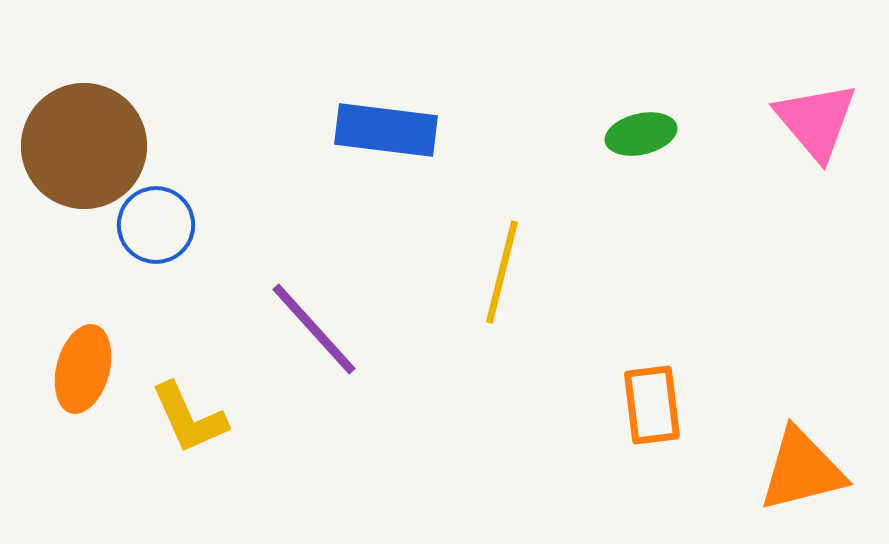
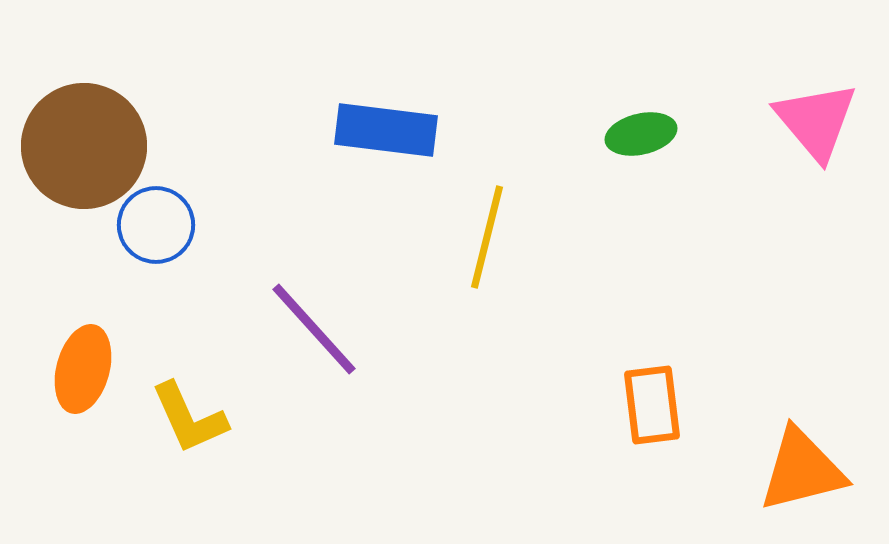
yellow line: moved 15 px left, 35 px up
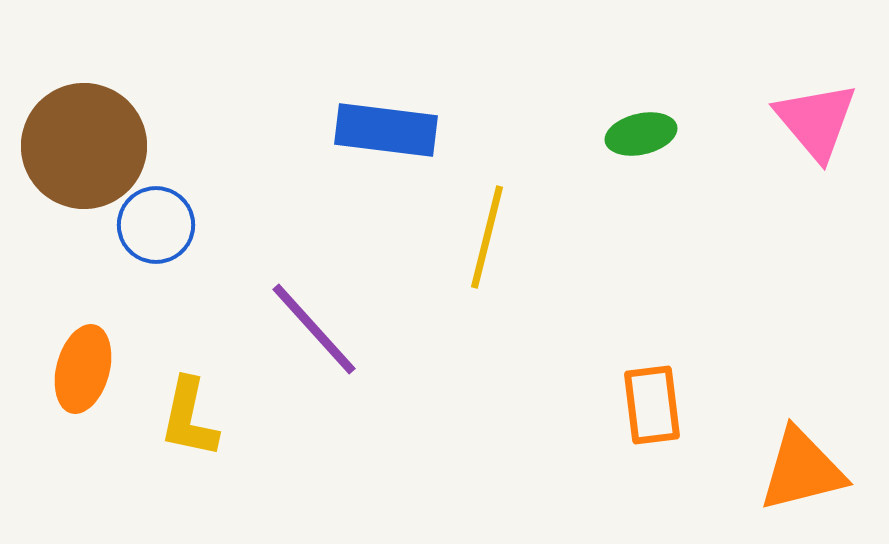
yellow L-shape: rotated 36 degrees clockwise
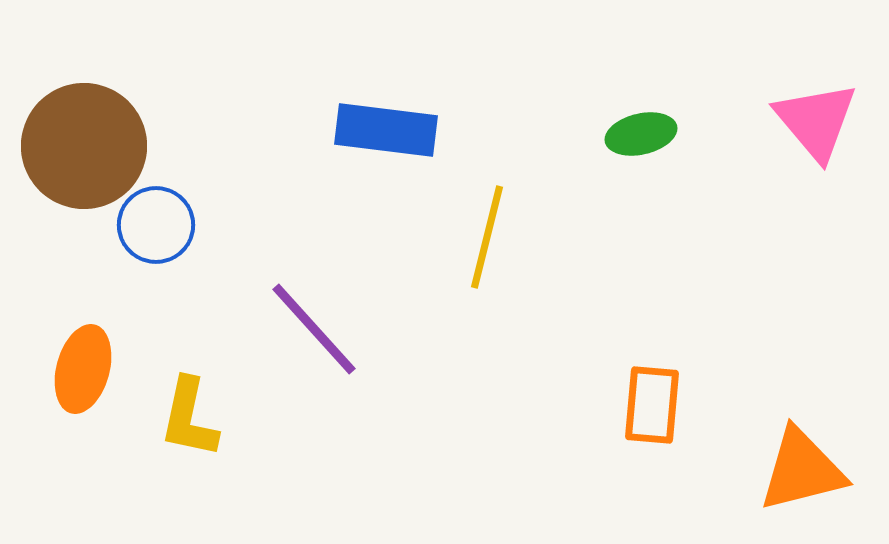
orange rectangle: rotated 12 degrees clockwise
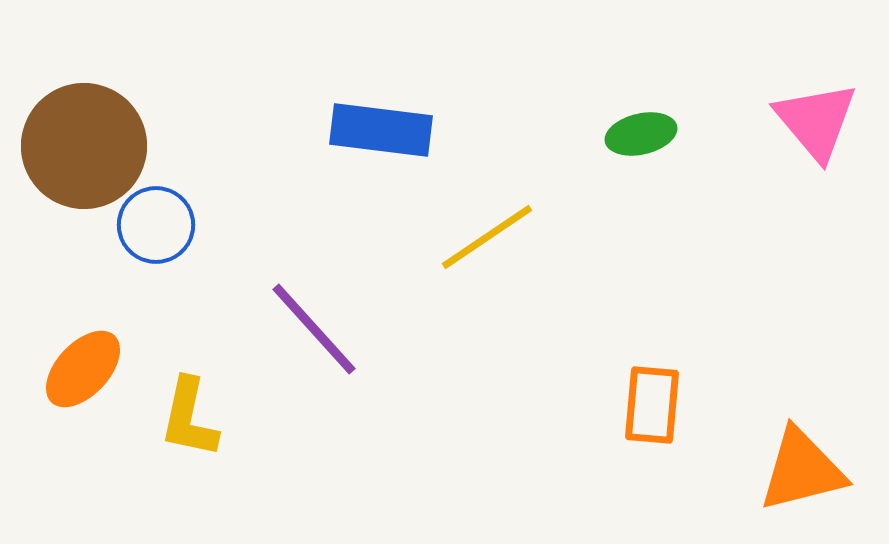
blue rectangle: moved 5 px left
yellow line: rotated 42 degrees clockwise
orange ellipse: rotated 28 degrees clockwise
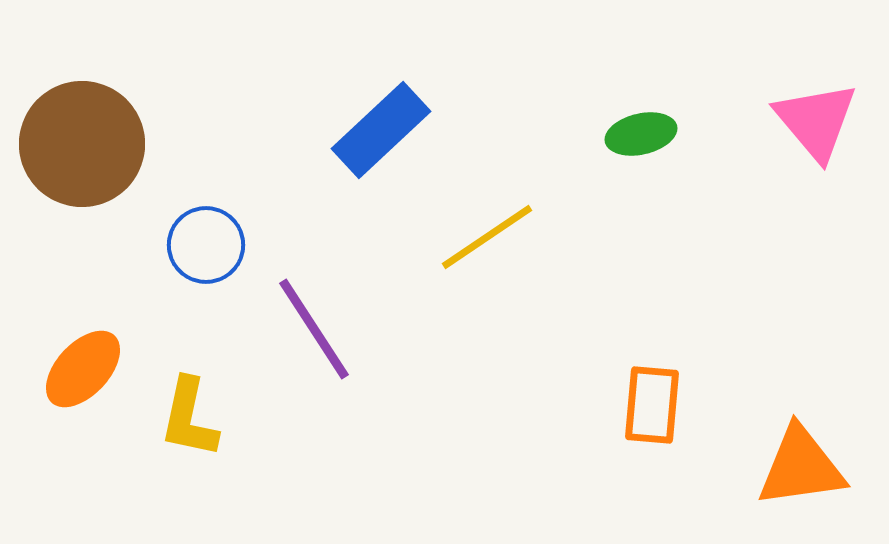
blue rectangle: rotated 50 degrees counterclockwise
brown circle: moved 2 px left, 2 px up
blue circle: moved 50 px right, 20 px down
purple line: rotated 9 degrees clockwise
orange triangle: moved 1 px left, 3 px up; rotated 6 degrees clockwise
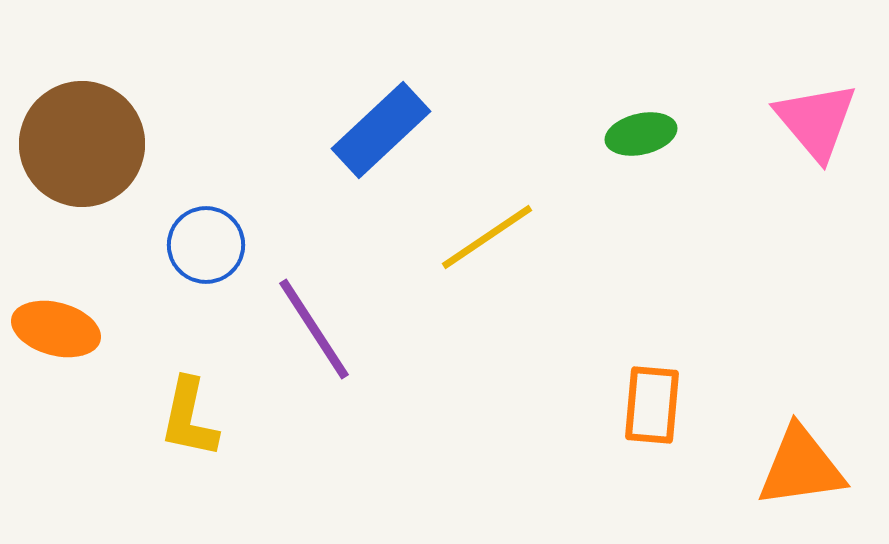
orange ellipse: moved 27 px left, 40 px up; rotated 62 degrees clockwise
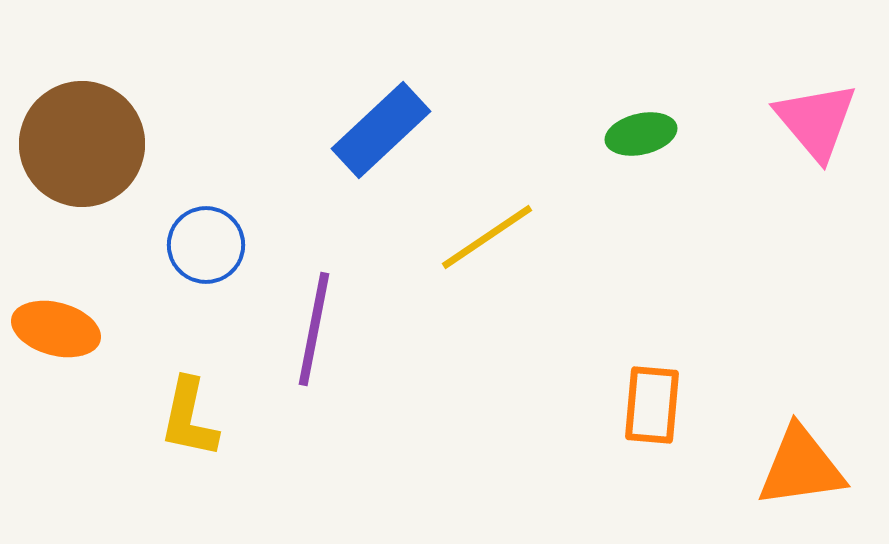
purple line: rotated 44 degrees clockwise
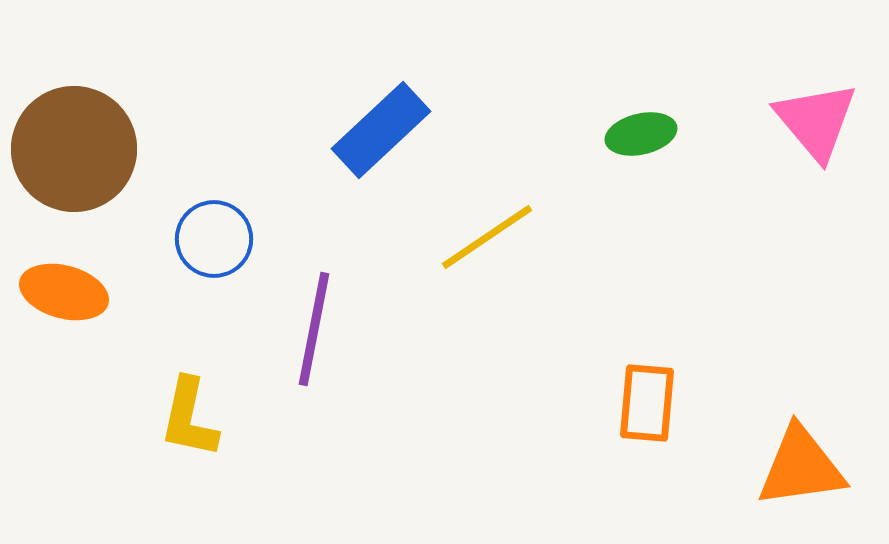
brown circle: moved 8 px left, 5 px down
blue circle: moved 8 px right, 6 px up
orange ellipse: moved 8 px right, 37 px up
orange rectangle: moved 5 px left, 2 px up
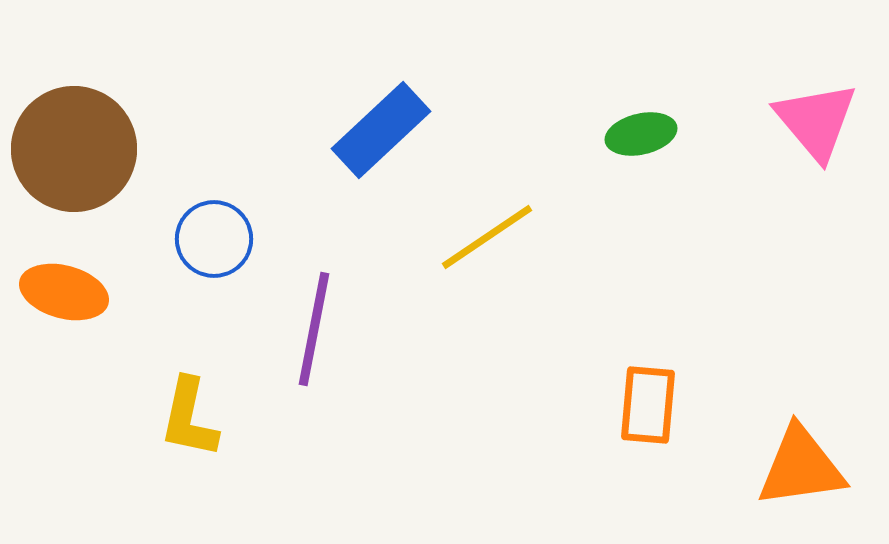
orange rectangle: moved 1 px right, 2 px down
